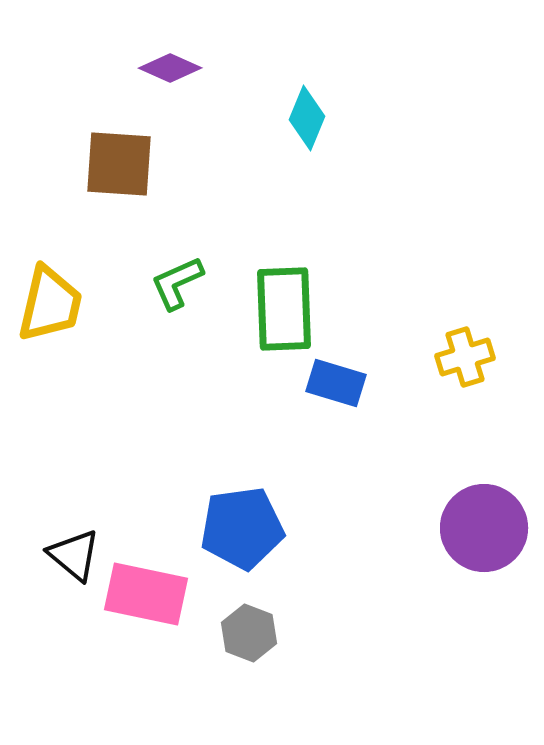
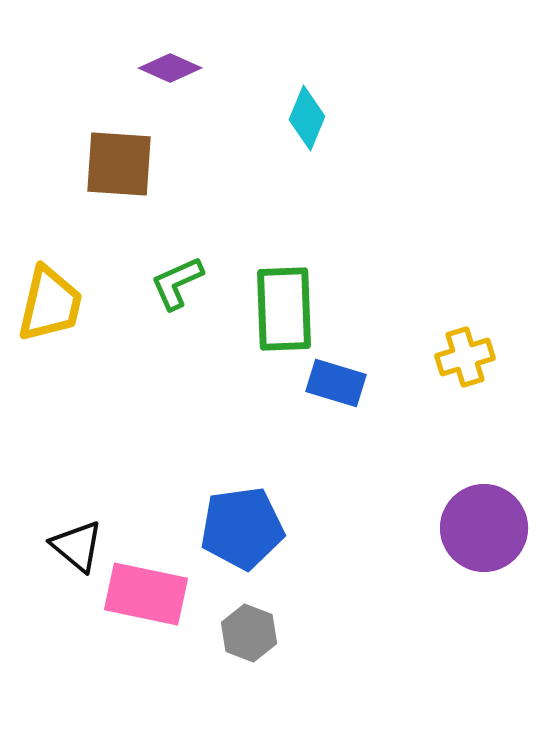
black triangle: moved 3 px right, 9 px up
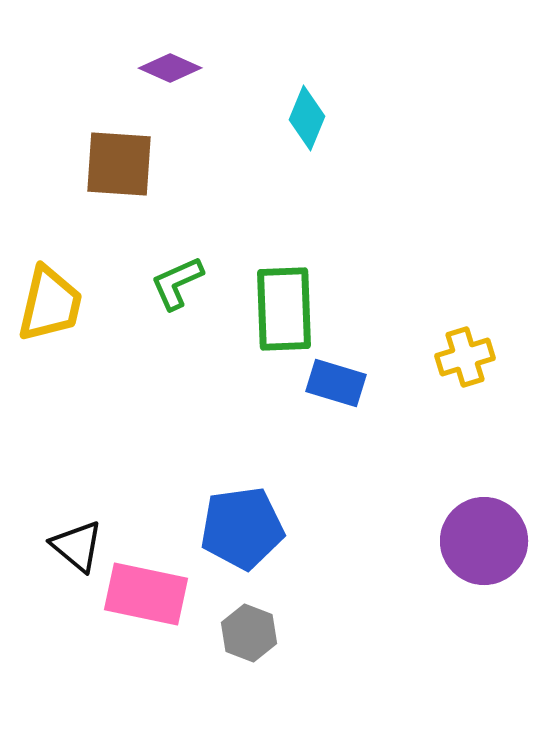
purple circle: moved 13 px down
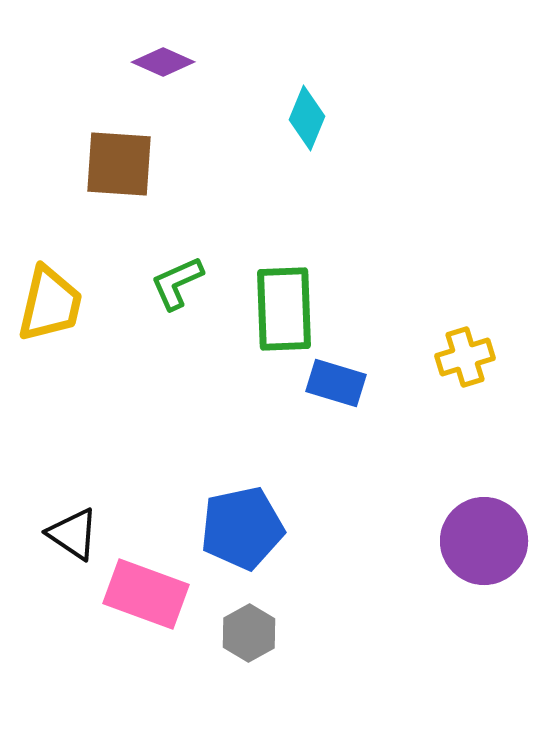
purple diamond: moved 7 px left, 6 px up
blue pentagon: rotated 4 degrees counterclockwise
black triangle: moved 4 px left, 12 px up; rotated 6 degrees counterclockwise
pink rectangle: rotated 8 degrees clockwise
gray hexagon: rotated 10 degrees clockwise
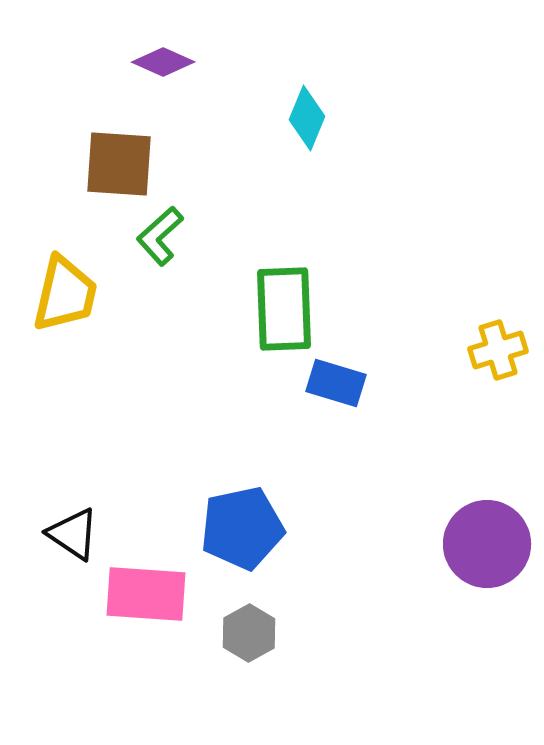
green L-shape: moved 17 px left, 47 px up; rotated 18 degrees counterclockwise
yellow trapezoid: moved 15 px right, 10 px up
yellow cross: moved 33 px right, 7 px up
purple circle: moved 3 px right, 3 px down
pink rectangle: rotated 16 degrees counterclockwise
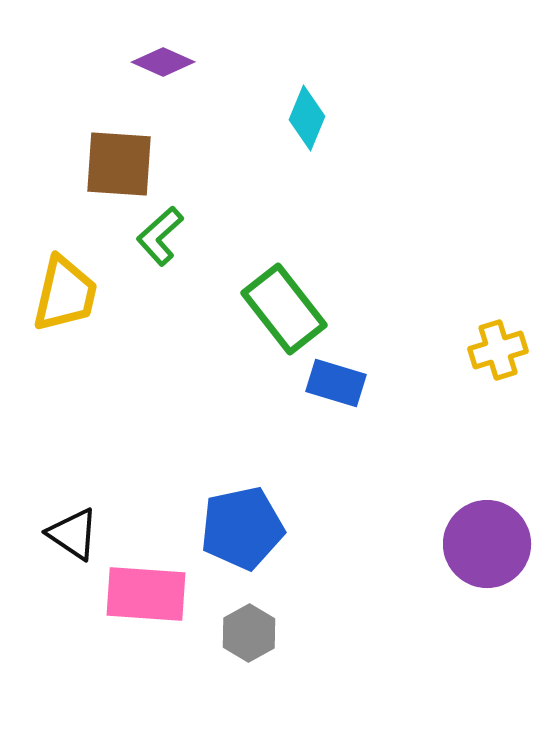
green rectangle: rotated 36 degrees counterclockwise
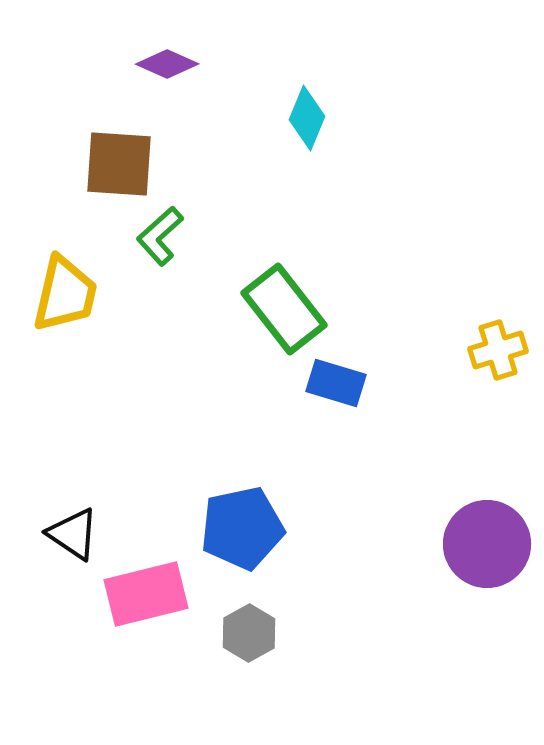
purple diamond: moved 4 px right, 2 px down
pink rectangle: rotated 18 degrees counterclockwise
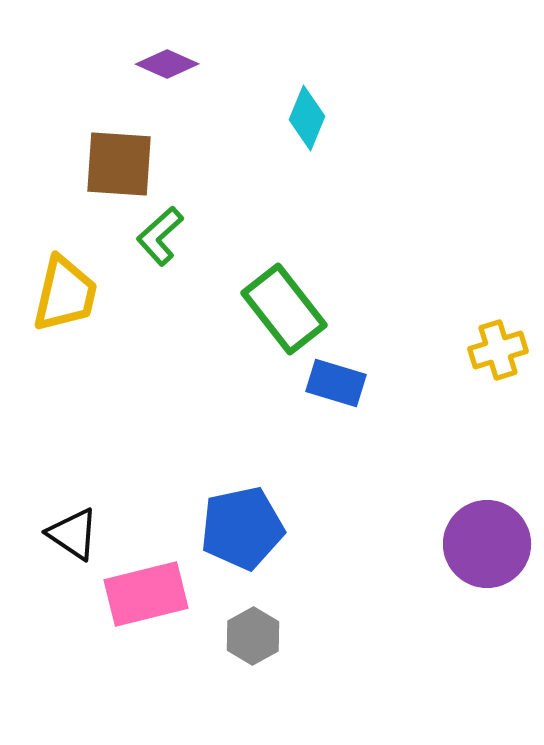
gray hexagon: moved 4 px right, 3 px down
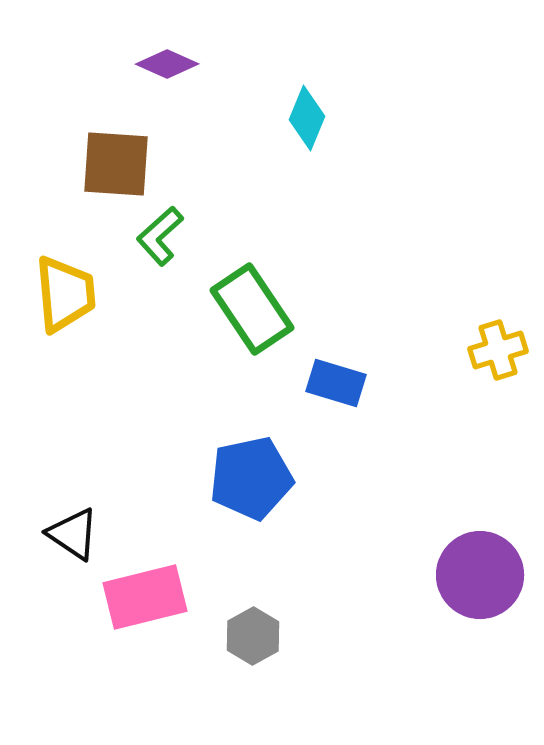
brown square: moved 3 px left
yellow trapezoid: rotated 18 degrees counterclockwise
green rectangle: moved 32 px left; rotated 4 degrees clockwise
blue pentagon: moved 9 px right, 50 px up
purple circle: moved 7 px left, 31 px down
pink rectangle: moved 1 px left, 3 px down
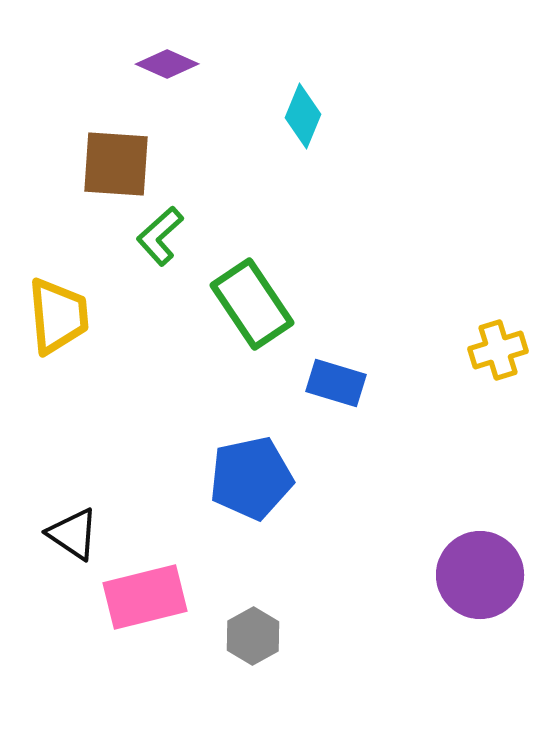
cyan diamond: moved 4 px left, 2 px up
yellow trapezoid: moved 7 px left, 22 px down
green rectangle: moved 5 px up
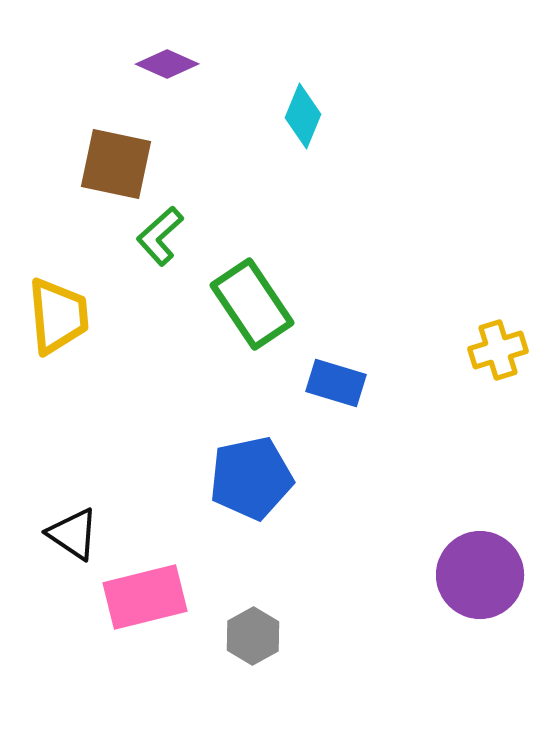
brown square: rotated 8 degrees clockwise
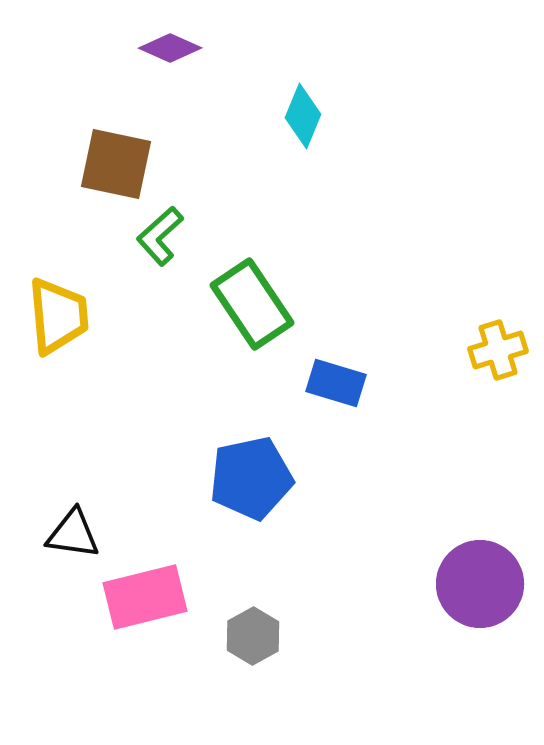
purple diamond: moved 3 px right, 16 px up
black triangle: rotated 26 degrees counterclockwise
purple circle: moved 9 px down
